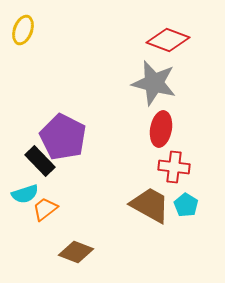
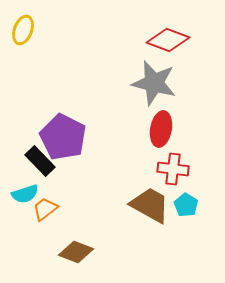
red cross: moved 1 px left, 2 px down
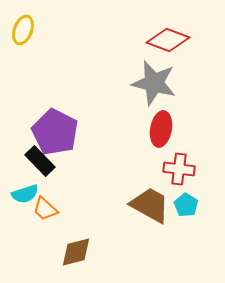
purple pentagon: moved 8 px left, 5 px up
red cross: moved 6 px right
orange trapezoid: rotated 100 degrees counterclockwise
brown diamond: rotated 36 degrees counterclockwise
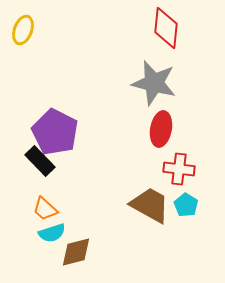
red diamond: moved 2 px left, 12 px up; rotated 75 degrees clockwise
cyan semicircle: moved 27 px right, 39 px down
